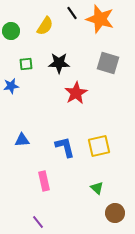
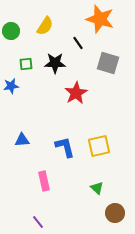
black line: moved 6 px right, 30 px down
black star: moved 4 px left
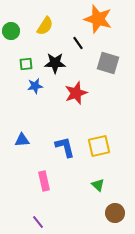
orange star: moved 2 px left
blue star: moved 24 px right
red star: rotated 10 degrees clockwise
green triangle: moved 1 px right, 3 px up
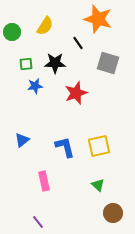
green circle: moved 1 px right, 1 px down
blue triangle: rotated 35 degrees counterclockwise
brown circle: moved 2 px left
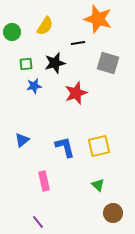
black line: rotated 64 degrees counterclockwise
black star: rotated 15 degrees counterclockwise
blue star: moved 1 px left
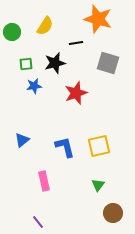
black line: moved 2 px left
green triangle: rotated 24 degrees clockwise
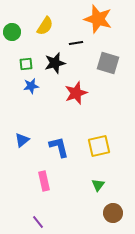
blue star: moved 3 px left
blue L-shape: moved 6 px left
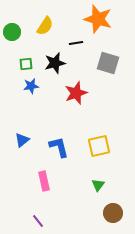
purple line: moved 1 px up
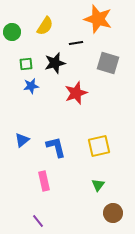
blue L-shape: moved 3 px left
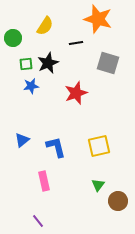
green circle: moved 1 px right, 6 px down
black star: moved 7 px left; rotated 10 degrees counterclockwise
brown circle: moved 5 px right, 12 px up
